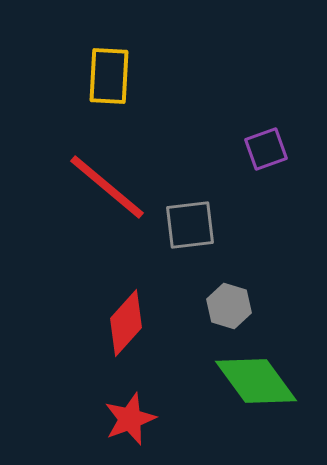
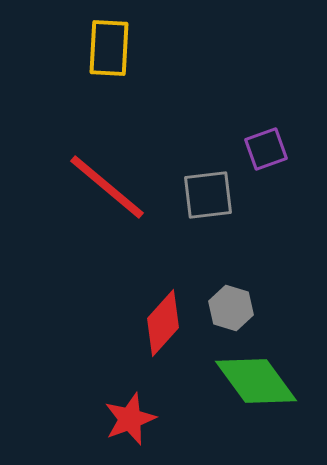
yellow rectangle: moved 28 px up
gray square: moved 18 px right, 30 px up
gray hexagon: moved 2 px right, 2 px down
red diamond: moved 37 px right
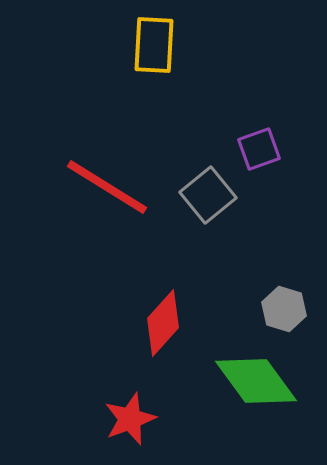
yellow rectangle: moved 45 px right, 3 px up
purple square: moved 7 px left
red line: rotated 8 degrees counterclockwise
gray square: rotated 32 degrees counterclockwise
gray hexagon: moved 53 px right, 1 px down
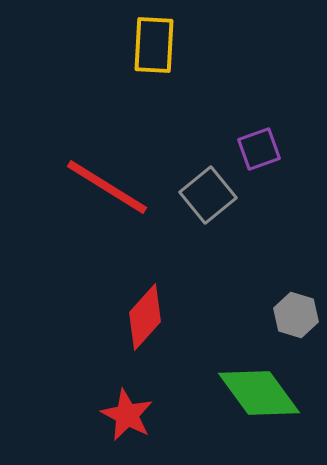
gray hexagon: moved 12 px right, 6 px down
red diamond: moved 18 px left, 6 px up
green diamond: moved 3 px right, 12 px down
red star: moved 3 px left, 4 px up; rotated 24 degrees counterclockwise
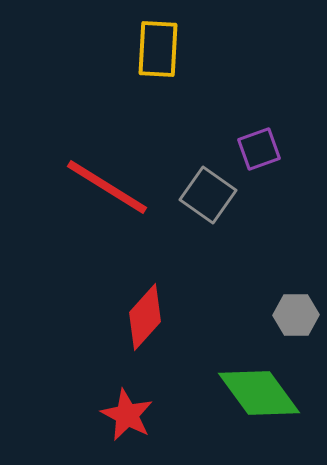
yellow rectangle: moved 4 px right, 4 px down
gray square: rotated 16 degrees counterclockwise
gray hexagon: rotated 18 degrees counterclockwise
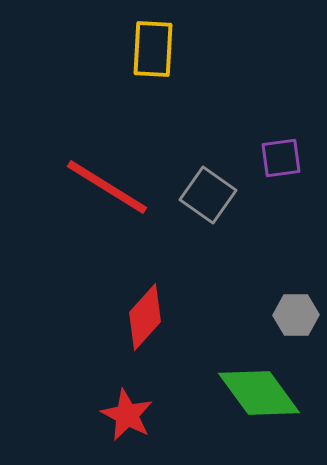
yellow rectangle: moved 5 px left
purple square: moved 22 px right, 9 px down; rotated 12 degrees clockwise
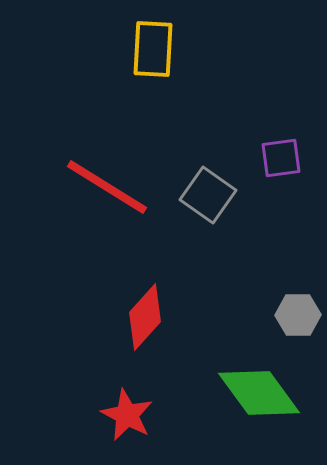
gray hexagon: moved 2 px right
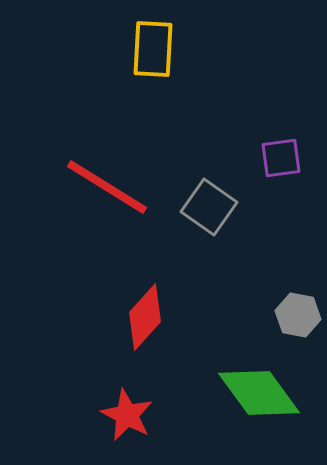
gray square: moved 1 px right, 12 px down
gray hexagon: rotated 12 degrees clockwise
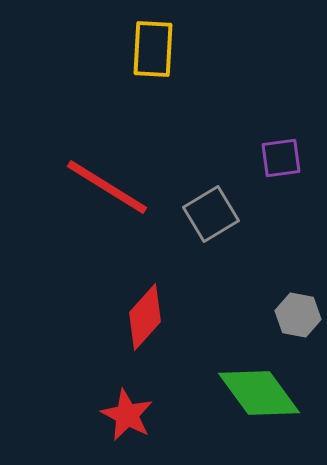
gray square: moved 2 px right, 7 px down; rotated 24 degrees clockwise
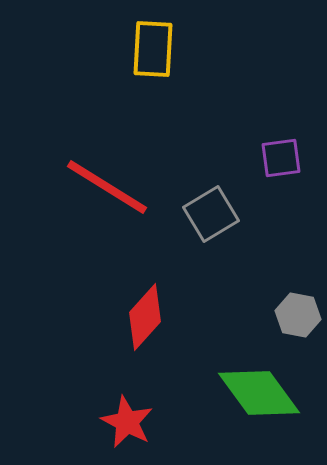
red star: moved 7 px down
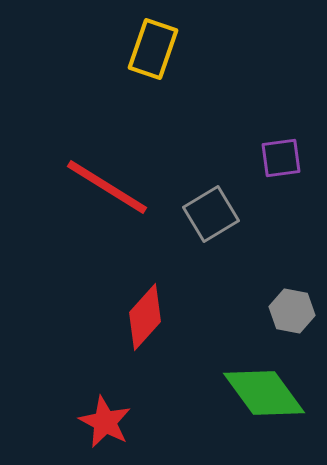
yellow rectangle: rotated 16 degrees clockwise
gray hexagon: moved 6 px left, 4 px up
green diamond: moved 5 px right
red star: moved 22 px left
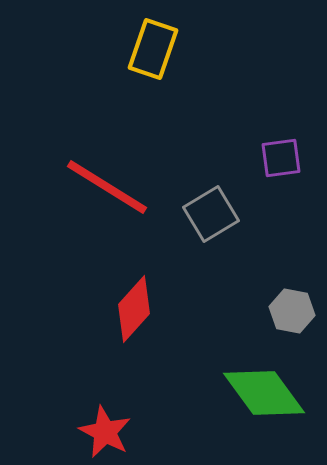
red diamond: moved 11 px left, 8 px up
red star: moved 10 px down
